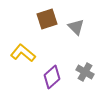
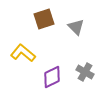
brown square: moved 3 px left
purple diamond: rotated 15 degrees clockwise
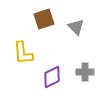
yellow L-shape: rotated 135 degrees counterclockwise
gray cross: rotated 30 degrees counterclockwise
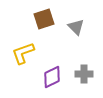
yellow L-shape: rotated 75 degrees clockwise
gray cross: moved 1 px left, 2 px down
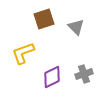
gray cross: rotated 18 degrees counterclockwise
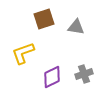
gray triangle: rotated 36 degrees counterclockwise
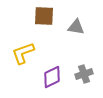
brown square: moved 3 px up; rotated 20 degrees clockwise
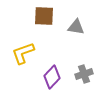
purple diamond: rotated 20 degrees counterclockwise
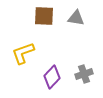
gray triangle: moved 9 px up
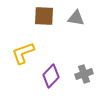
purple diamond: moved 1 px left, 1 px up
